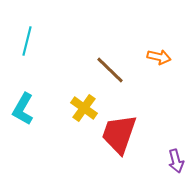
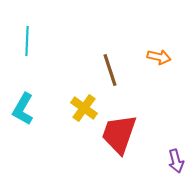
cyan line: rotated 12 degrees counterclockwise
brown line: rotated 28 degrees clockwise
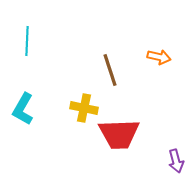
yellow cross: rotated 24 degrees counterclockwise
red trapezoid: rotated 111 degrees counterclockwise
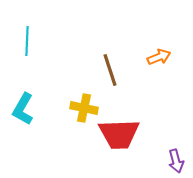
orange arrow: rotated 35 degrees counterclockwise
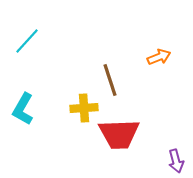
cyan line: rotated 40 degrees clockwise
brown line: moved 10 px down
yellow cross: rotated 16 degrees counterclockwise
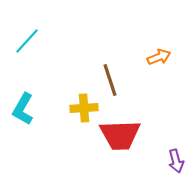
red trapezoid: moved 1 px right, 1 px down
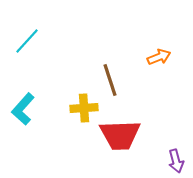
cyan L-shape: rotated 12 degrees clockwise
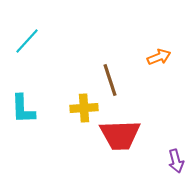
cyan L-shape: rotated 44 degrees counterclockwise
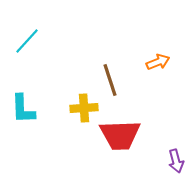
orange arrow: moved 1 px left, 5 px down
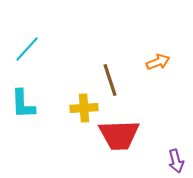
cyan line: moved 8 px down
cyan L-shape: moved 5 px up
red trapezoid: moved 1 px left
